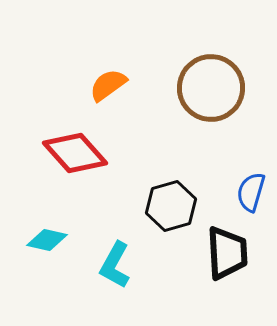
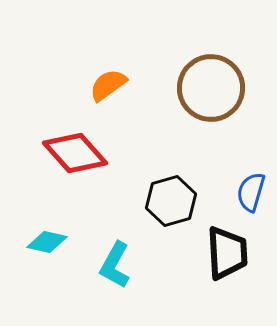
black hexagon: moved 5 px up
cyan diamond: moved 2 px down
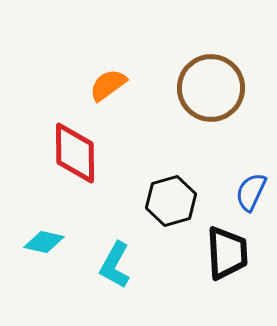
red diamond: rotated 42 degrees clockwise
blue semicircle: rotated 9 degrees clockwise
cyan diamond: moved 3 px left
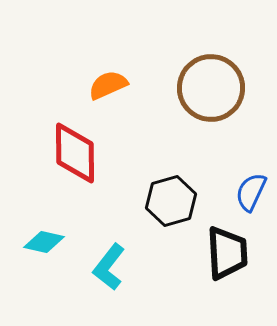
orange semicircle: rotated 12 degrees clockwise
cyan L-shape: moved 6 px left, 2 px down; rotated 9 degrees clockwise
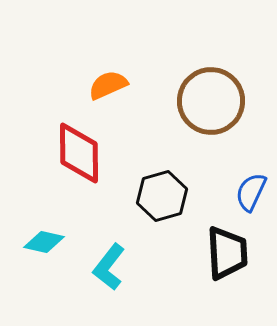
brown circle: moved 13 px down
red diamond: moved 4 px right
black hexagon: moved 9 px left, 5 px up
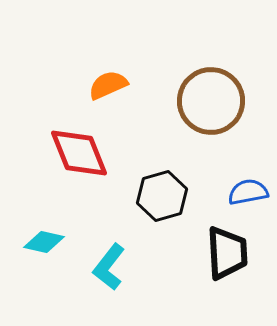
red diamond: rotated 22 degrees counterclockwise
blue semicircle: moved 3 px left; rotated 54 degrees clockwise
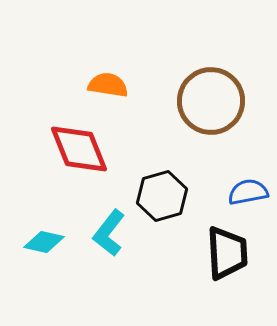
orange semicircle: rotated 33 degrees clockwise
red diamond: moved 4 px up
cyan L-shape: moved 34 px up
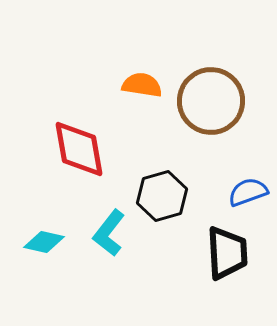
orange semicircle: moved 34 px right
red diamond: rotated 12 degrees clockwise
blue semicircle: rotated 9 degrees counterclockwise
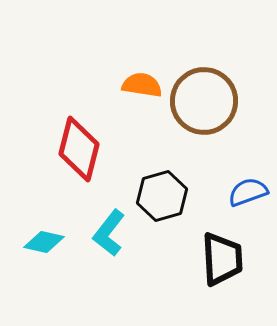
brown circle: moved 7 px left
red diamond: rotated 24 degrees clockwise
black trapezoid: moved 5 px left, 6 px down
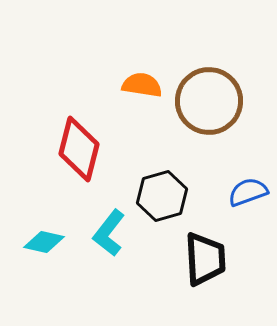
brown circle: moved 5 px right
black trapezoid: moved 17 px left
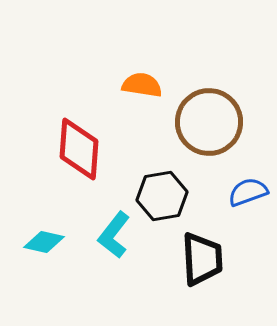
brown circle: moved 21 px down
red diamond: rotated 10 degrees counterclockwise
black hexagon: rotated 6 degrees clockwise
cyan L-shape: moved 5 px right, 2 px down
black trapezoid: moved 3 px left
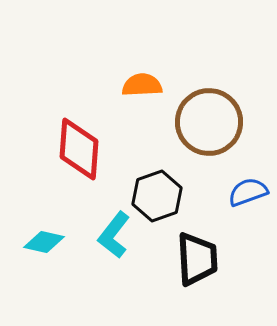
orange semicircle: rotated 12 degrees counterclockwise
black hexagon: moved 5 px left; rotated 9 degrees counterclockwise
black trapezoid: moved 5 px left
